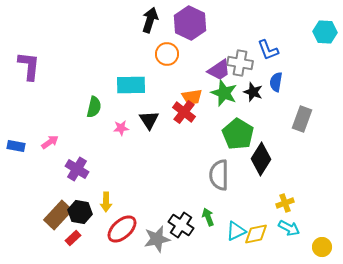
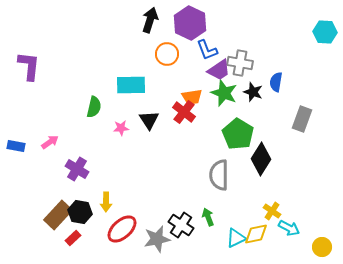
blue L-shape: moved 61 px left
yellow cross: moved 13 px left, 8 px down; rotated 36 degrees counterclockwise
cyan triangle: moved 7 px down
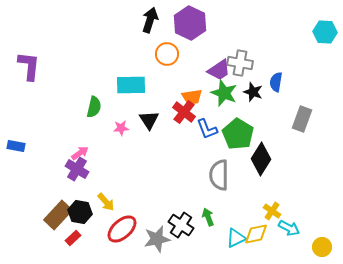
blue L-shape: moved 79 px down
pink arrow: moved 30 px right, 11 px down
yellow arrow: rotated 42 degrees counterclockwise
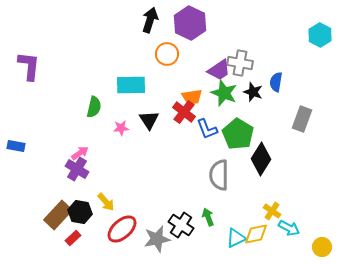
cyan hexagon: moved 5 px left, 3 px down; rotated 25 degrees clockwise
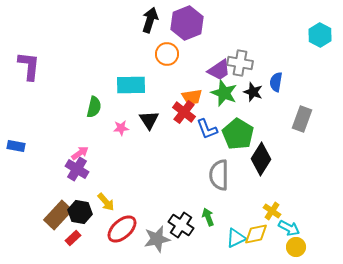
purple hexagon: moved 3 px left; rotated 12 degrees clockwise
yellow circle: moved 26 px left
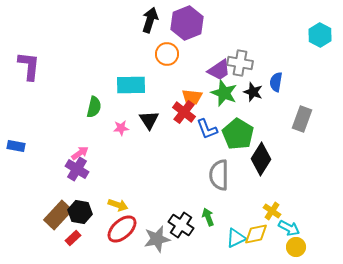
orange trapezoid: rotated 15 degrees clockwise
yellow arrow: moved 12 px right, 3 px down; rotated 30 degrees counterclockwise
